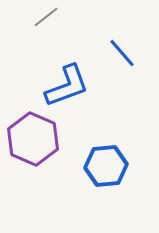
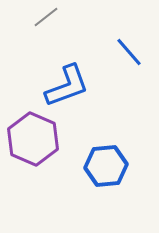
blue line: moved 7 px right, 1 px up
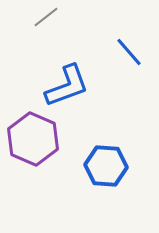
blue hexagon: rotated 9 degrees clockwise
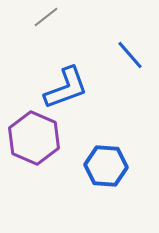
blue line: moved 1 px right, 3 px down
blue L-shape: moved 1 px left, 2 px down
purple hexagon: moved 1 px right, 1 px up
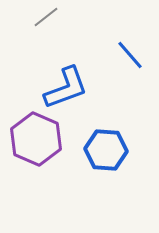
purple hexagon: moved 2 px right, 1 px down
blue hexagon: moved 16 px up
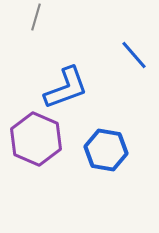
gray line: moved 10 px left; rotated 36 degrees counterclockwise
blue line: moved 4 px right
blue hexagon: rotated 6 degrees clockwise
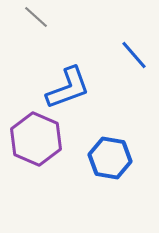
gray line: rotated 64 degrees counterclockwise
blue L-shape: moved 2 px right
blue hexagon: moved 4 px right, 8 px down
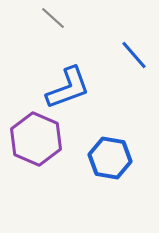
gray line: moved 17 px right, 1 px down
